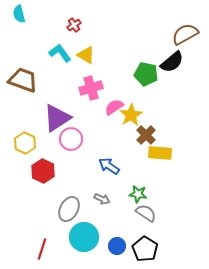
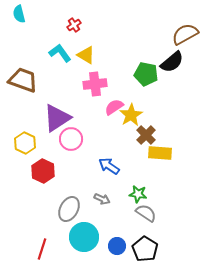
pink cross: moved 4 px right, 4 px up; rotated 10 degrees clockwise
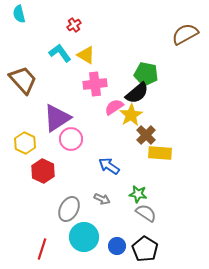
black semicircle: moved 35 px left, 31 px down
brown trapezoid: rotated 28 degrees clockwise
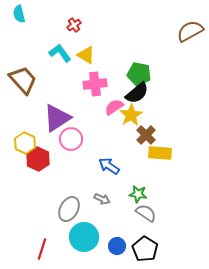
brown semicircle: moved 5 px right, 3 px up
green pentagon: moved 7 px left
red hexagon: moved 5 px left, 12 px up
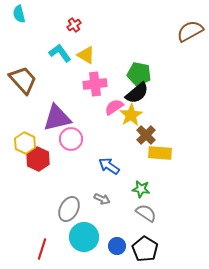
purple triangle: rotated 20 degrees clockwise
green star: moved 3 px right, 5 px up
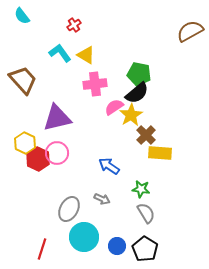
cyan semicircle: moved 3 px right, 2 px down; rotated 24 degrees counterclockwise
pink circle: moved 14 px left, 14 px down
gray semicircle: rotated 25 degrees clockwise
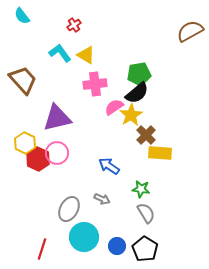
green pentagon: rotated 20 degrees counterclockwise
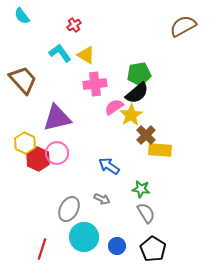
brown semicircle: moved 7 px left, 5 px up
yellow rectangle: moved 3 px up
black pentagon: moved 8 px right
